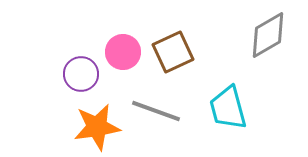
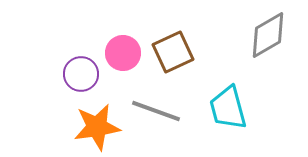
pink circle: moved 1 px down
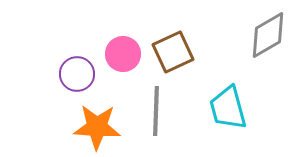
pink circle: moved 1 px down
purple circle: moved 4 px left
gray line: rotated 72 degrees clockwise
orange star: rotated 12 degrees clockwise
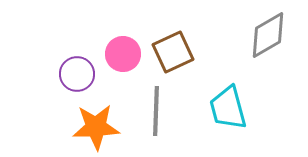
orange star: moved 1 px left; rotated 6 degrees counterclockwise
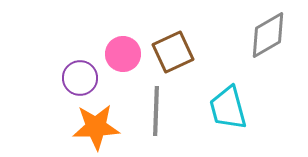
purple circle: moved 3 px right, 4 px down
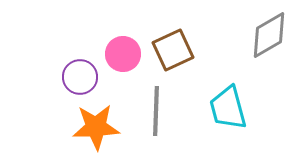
gray diamond: moved 1 px right
brown square: moved 2 px up
purple circle: moved 1 px up
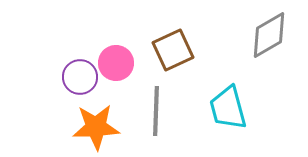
pink circle: moved 7 px left, 9 px down
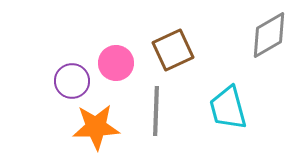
purple circle: moved 8 px left, 4 px down
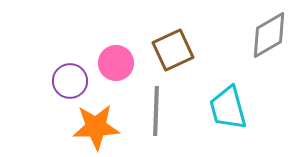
purple circle: moved 2 px left
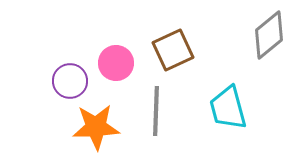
gray diamond: rotated 9 degrees counterclockwise
